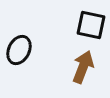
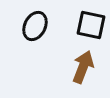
black ellipse: moved 16 px right, 24 px up
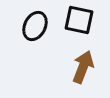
black square: moved 12 px left, 5 px up
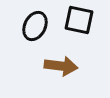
brown arrow: moved 22 px left, 1 px up; rotated 76 degrees clockwise
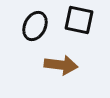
brown arrow: moved 1 px up
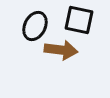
brown arrow: moved 15 px up
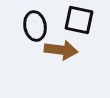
black ellipse: rotated 36 degrees counterclockwise
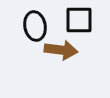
black square: rotated 12 degrees counterclockwise
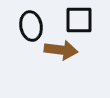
black ellipse: moved 4 px left
